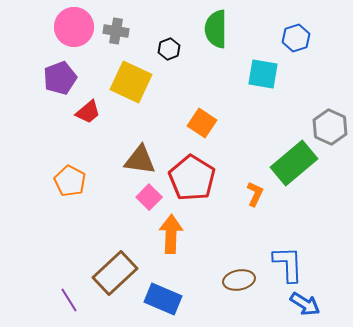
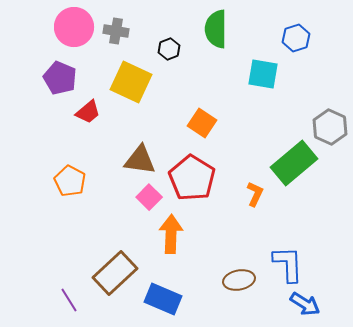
purple pentagon: rotated 28 degrees counterclockwise
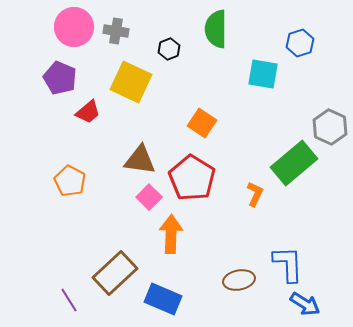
blue hexagon: moved 4 px right, 5 px down
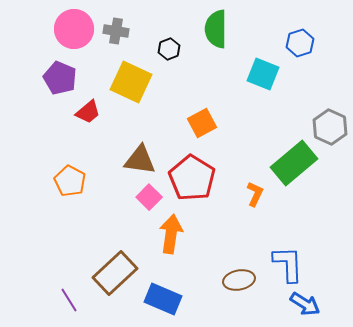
pink circle: moved 2 px down
cyan square: rotated 12 degrees clockwise
orange square: rotated 28 degrees clockwise
orange arrow: rotated 6 degrees clockwise
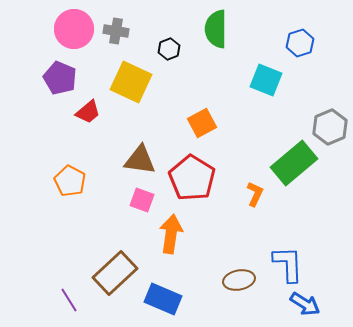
cyan square: moved 3 px right, 6 px down
gray hexagon: rotated 12 degrees clockwise
pink square: moved 7 px left, 3 px down; rotated 25 degrees counterclockwise
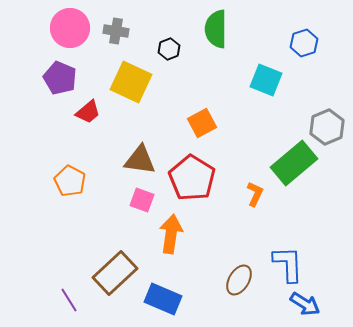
pink circle: moved 4 px left, 1 px up
blue hexagon: moved 4 px right
gray hexagon: moved 3 px left
brown ellipse: rotated 48 degrees counterclockwise
